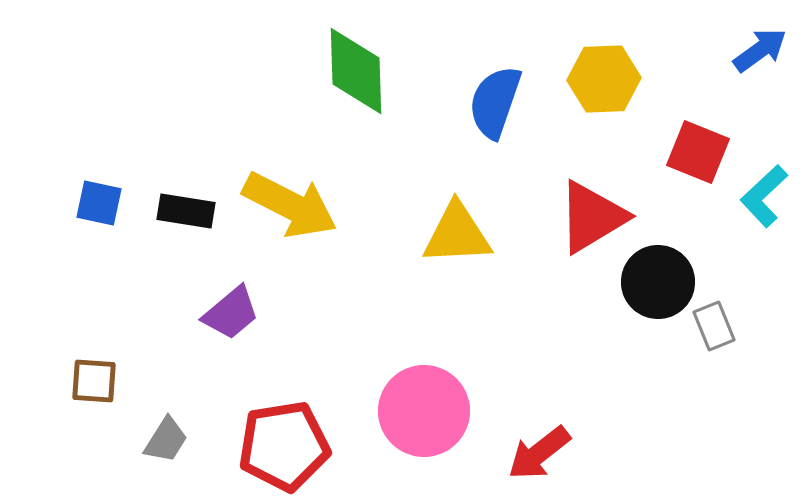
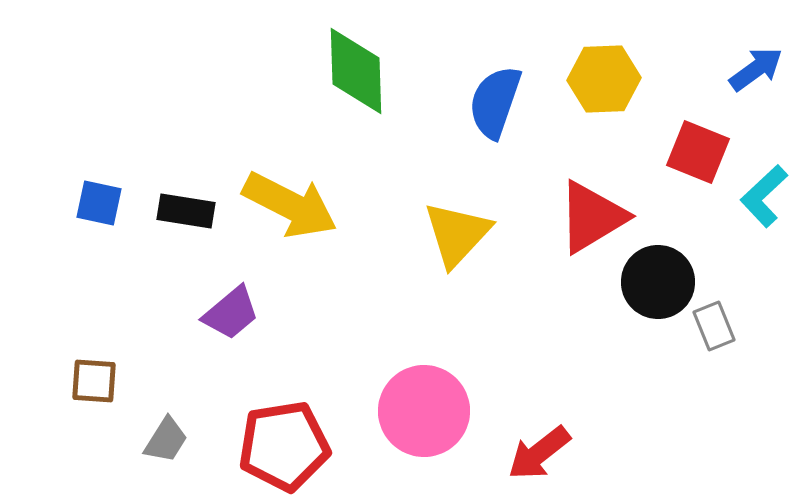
blue arrow: moved 4 px left, 19 px down
yellow triangle: rotated 44 degrees counterclockwise
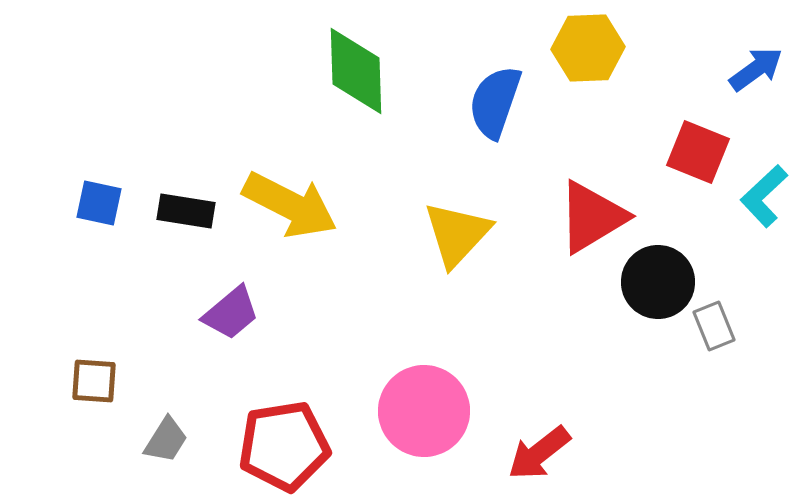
yellow hexagon: moved 16 px left, 31 px up
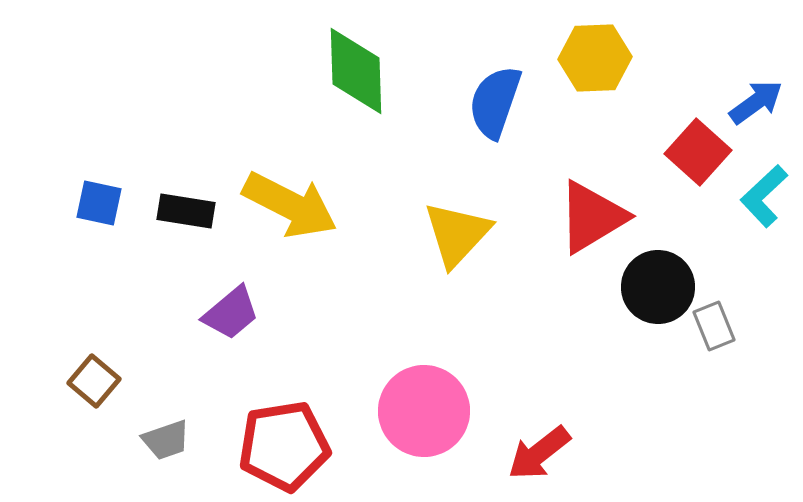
yellow hexagon: moved 7 px right, 10 px down
blue arrow: moved 33 px down
red square: rotated 20 degrees clockwise
black circle: moved 5 px down
brown square: rotated 36 degrees clockwise
gray trapezoid: rotated 39 degrees clockwise
